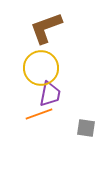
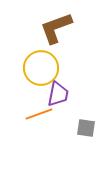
brown L-shape: moved 10 px right
purple trapezoid: moved 8 px right
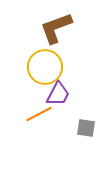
yellow circle: moved 4 px right, 1 px up
purple trapezoid: rotated 16 degrees clockwise
orange line: rotated 8 degrees counterclockwise
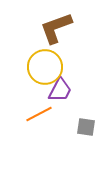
purple trapezoid: moved 2 px right, 4 px up
gray square: moved 1 px up
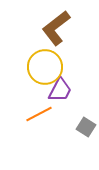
brown L-shape: rotated 18 degrees counterclockwise
gray square: rotated 24 degrees clockwise
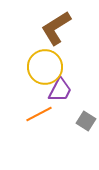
brown L-shape: rotated 6 degrees clockwise
gray square: moved 6 px up
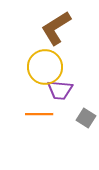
purple trapezoid: rotated 68 degrees clockwise
orange line: rotated 28 degrees clockwise
gray square: moved 3 px up
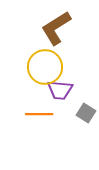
gray square: moved 5 px up
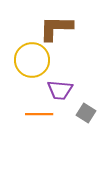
brown L-shape: rotated 33 degrees clockwise
yellow circle: moved 13 px left, 7 px up
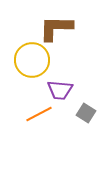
orange line: rotated 28 degrees counterclockwise
